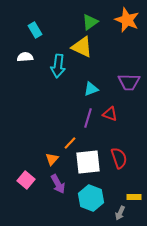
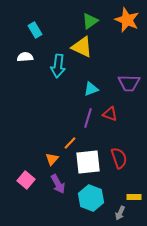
green triangle: moved 1 px up
purple trapezoid: moved 1 px down
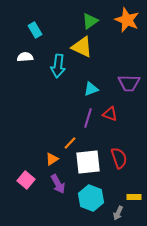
orange triangle: rotated 16 degrees clockwise
gray arrow: moved 2 px left
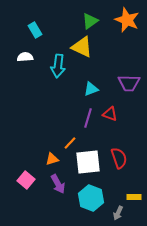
orange triangle: rotated 16 degrees clockwise
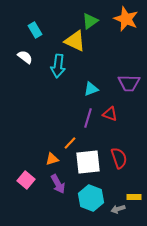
orange star: moved 1 px left, 1 px up
yellow triangle: moved 7 px left, 6 px up
white semicircle: rotated 42 degrees clockwise
gray arrow: moved 4 px up; rotated 48 degrees clockwise
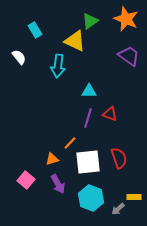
white semicircle: moved 6 px left; rotated 14 degrees clockwise
purple trapezoid: moved 27 px up; rotated 145 degrees counterclockwise
cyan triangle: moved 2 px left, 2 px down; rotated 21 degrees clockwise
gray arrow: rotated 24 degrees counterclockwise
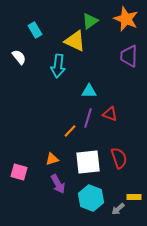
purple trapezoid: rotated 125 degrees counterclockwise
orange line: moved 12 px up
pink square: moved 7 px left, 8 px up; rotated 24 degrees counterclockwise
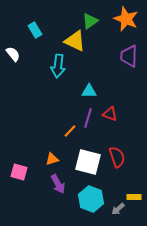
white semicircle: moved 6 px left, 3 px up
red semicircle: moved 2 px left, 1 px up
white square: rotated 20 degrees clockwise
cyan hexagon: moved 1 px down
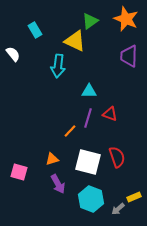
yellow rectangle: rotated 24 degrees counterclockwise
